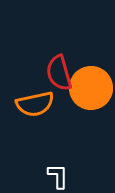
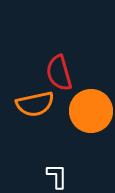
orange circle: moved 23 px down
white L-shape: moved 1 px left
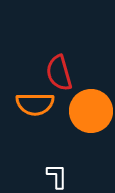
orange semicircle: rotated 12 degrees clockwise
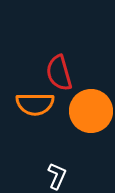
white L-shape: rotated 24 degrees clockwise
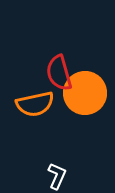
orange semicircle: rotated 12 degrees counterclockwise
orange circle: moved 6 px left, 18 px up
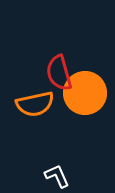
white L-shape: rotated 48 degrees counterclockwise
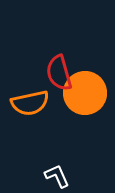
orange semicircle: moved 5 px left, 1 px up
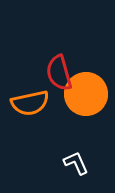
orange circle: moved 1 px right, 1 px down
white L-shape: moved 19 px right, 13 px up
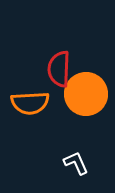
red semicircle: moved 4 px up; rotated 18 degrees clockwise
orange semicircle: rotated 9 degrees clockwise
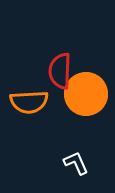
red semicircle: moved 1 px right, 2 px down
orange semicircle: moved 1 px left, 1 px up
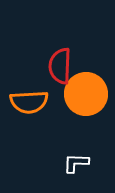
red semicircle: moved 5 px up
white L-shape: rotated 64 degrees counterclockwise
